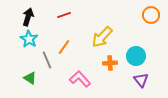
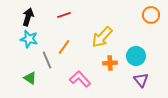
cyan star: rotated 18 degrees counterclockwise
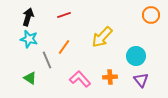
orange cross: moved 14 px down
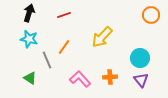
black arrow: moved 1 px right, 4 px up
cyan circle: moved 4 px right, 2 px down
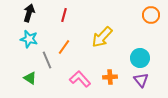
red line: rotated 56 degrees counterclockwise
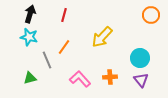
black arrow: moved 1 px right, 1 px down
cyan star: moved 2 px up
green triangle: rotated 48 degrees counterclockwise
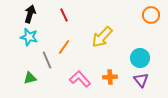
red line: rotated 40 degrees counterclockwise
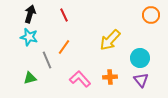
yellow arrow: moved 8 px right, 3 px down
